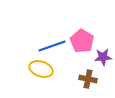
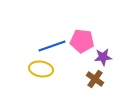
pink pentagon: rotated 25 degrees counterclockwise
yellow ellipse: rotated 10 degrees counterclockwise
brown cross: moved 7 px right; rotated 24 degrees clockwise
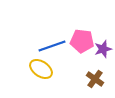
purple star: moved 8 px up; rotated 12 degrees counterclockwise
yellow ellipse: rotated 25 degrees clockwise
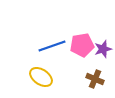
pink pentagon: moved 4 px down; rotated 15 degrees counterclockwise
yellow ellipse: moved 8 px down
brown cross: rotated 12 degrees counterclockwise
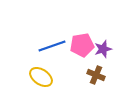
brown cross: moved 1 px right, 4 px up
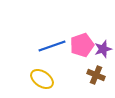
pink pentagon: rotated 10 degrees counterclockwise
yellow ellipse: moved 1 px right, 2 px down
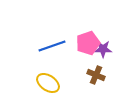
pink pentagon: moved 6 px right, 2 px up
purple star: rotated 18 degrees clockwise
yellow ellipse: moved 6 px right, 4 px down
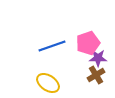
purple star: moved 5 px left, 9 px down
brown cross: rotated 36 degrees clockwise
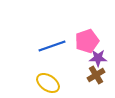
pink pentagon: moved 1 px left, 2 px up
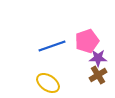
brown cross: moved 2 px right
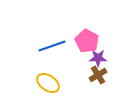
pink pentagon: rotated 25 degrees counterclockwise
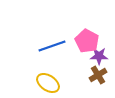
purple star: moved 1 px right, 2 px up
